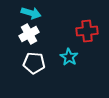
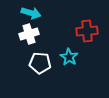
white cross: rotated 12 degrees clockwise
white pentagon: moved 6 px right
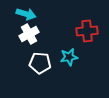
cyan arrow: moved 5 px left, 1 px down
white cross: rotated 12 degrees counterclockwise
cyan star: rotated 30 degrees clockwise
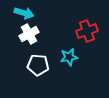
cyan arrow: moved 2 px left, 1 px up
red cross: rotated 15 degrees counterclockwise
white pentagon: moved 2 px left, 2 px down
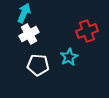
cyan arrow: rotated 84 degrees counterclockwise
cyan star: rotated 18 degrees counterclockwise
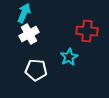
red cross: rotated 25 degrees clockwise
white pentagon: moved 2 px left, 5 px down
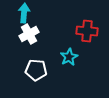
cyan arrow: rotated 18 degrees counterclockwise
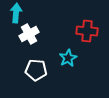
cyan arrow: moved 8 px left
cyan star: moved 1 px left, 1 px down
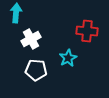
white cross: moved 2 px right, 5 px down
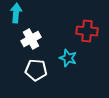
cyan star: rotated 24 degrees counterclockwise
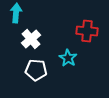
white cross: rotated 12 degrees counterclockwise
cyan star: rotated 12 degrees clockwise
